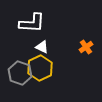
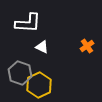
white L-shape: moved 4 px left
orange cross: moved 1 px right, 1 px up
yellow hexagon: moved 1 px left, 17 px down
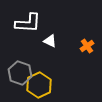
white triangle: moved 8 px right, 6 px up
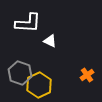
orange cross: moved 29 px down
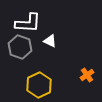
gray hexagon: moved 26 px up
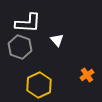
white triangle: moved 7 px right, 1 px up; rotated 24 degrees clockwise
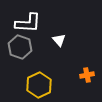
white triangle: moved 2 px right
orange cross: rotated 24 degrees clockwise
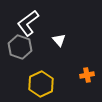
white L-shape: rotated 140 degrees clockwise
yellow hexagon: moved 2 px right, 1 px up
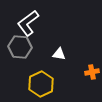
white triangle: moved 14 px down; rotated 40 degrees counterclockwise
gray hexagon: rotated 15 degrees counterclockwise
orange cross: moved 5 px right, 3 px up
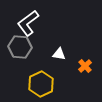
orange cross: moved 7 px left, 6 px up; rotated 32 degrees counterclockwise
